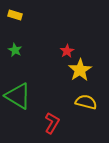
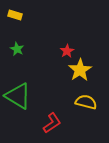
green star: moved 2 px right, 1 px up
red L-shape: rotated 25 degrees clockwise
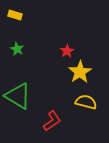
yellow star: moved 2 px down
red L-shape: moved 2 px up
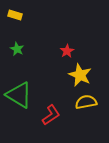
yellow star: moved 3 px down; rotated 15 degrees counterclockwise
green triangle: moved 1 px right, 1 px up
yellow semicircle: rotated 25 degrees counterclockwise
red L-shape: moved 1 px left, 6 px up
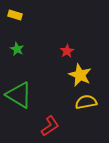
red L-shape: moved 1 px left, 11 px down
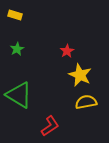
green star: rotated 16 degrees clockwise
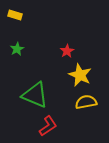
green triangle: moved 16 px right; rotated 8 degrees counterclockwise
red L-shape: moved 2 px left
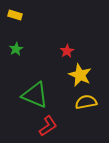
green star: moved 1 px left
